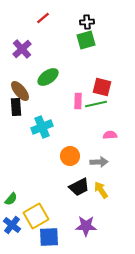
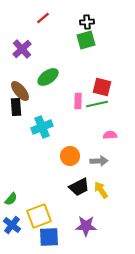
green line: moved 1 px right
gray arrow: moved 1 px up
yellow square: moved 3 px right; rotated 10 degrees clockwise
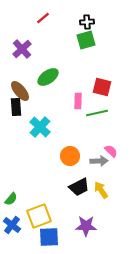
green line: moved 9 px down
cyan cross: moved 2 px left; rotated 25 degrees counterclockwise
pink semicircle: moved 1 px right, 16 px down; rotated 48 degrees clockwise
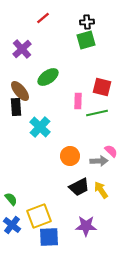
green semicircle: rotated 80 degrees counterclockwise
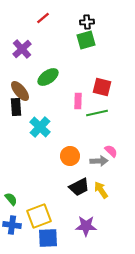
blue cross: rotated 30 degrees counterclockwise
blue square: moved 1 px left, 1 px down
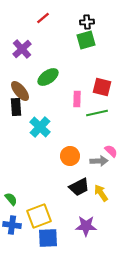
pink rectangle: moved 1 px left, 2 px up
yellow arrow: moved 3 px down
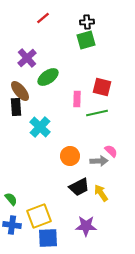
purple cross: moved 5 px right, 9 px down
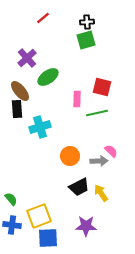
black rectangle: moved 1 px right, 2 px down
cyan cross: rotated 30 degrees clockwise
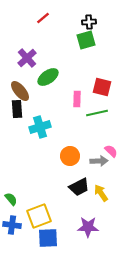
black cross: moved 2 px right
purple star: moved 2 px right, 1 px down
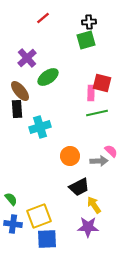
red square: moved 4 px up
pink rectangle: moved 14 px right, 6 px up
yellow arrow: moved 7 px left, 12 px down
blue cross: moved 1 px right, 1 px up
blue square: moved 1 px left, 1 px down
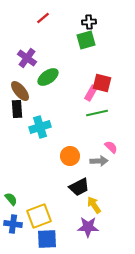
purple cross: rotated 12 degrees counterclockwise
pink rectangle: rotated 28 degrees clockwise
pink semicircle: moved 4 px up
